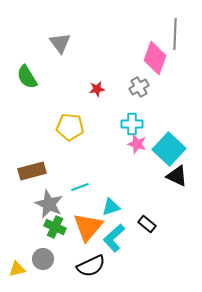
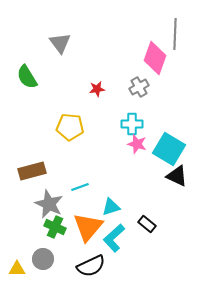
cyan square: rotated 12 degrees counterclockwise
yellow triangle: rotated 12 degrees clockwise
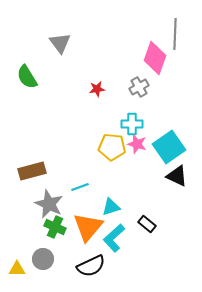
yellow pentagon: moved 42 px right, 20 px down
cyan square: moved 2 px up; rotated 24 degrees clockwise
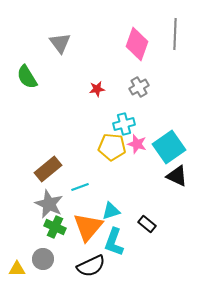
pink diamond: moved 18 px left, 14 px up
cyan cross: moved 8 px left; rotated 15 degrees counterclockwise
brown rectangle: moved 16 px right, 2 px up; rotated 24 degrees counterclockwise
cyan triangle: moved 4 px down
cyan L-shape: moved 4 px down; rotated 28 degrees counterclockwise
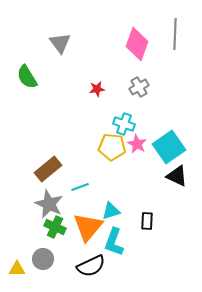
cyan cross: rotated 35 degrees clockwise
pink star: rotated 12 degrees clockwise
black rectangle: moved 3 px up; rotated 54 degrees clockwise
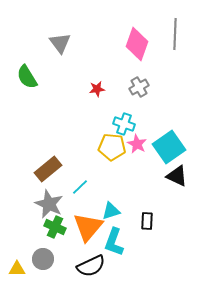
cyan line: rotated 24 degrees counterclockwise
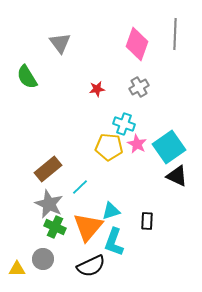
yellow pentagon: moved 3 px left
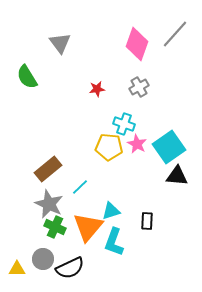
gray line: rotated 40 degrees clockwise
black triangle: rotated 20 degrees counterclockwise
black semicircle: moved 21 px left, 2 px down
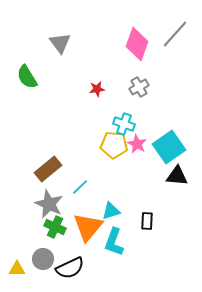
yellow pentagon: moved 5 px right, 2 px up
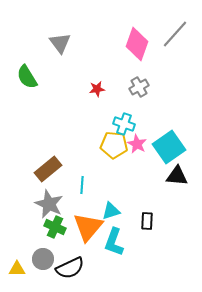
cyan line: moved 2 px right, 2 px up; rotated 42 degrees counterclockwise
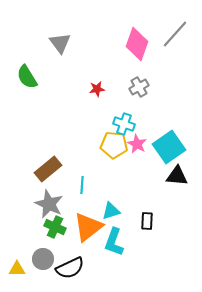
orange triangle: rotated 12 degrees clockwise
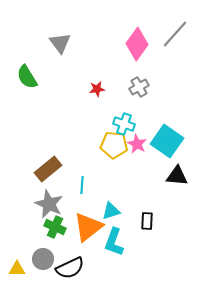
pink diamond: rotated 16 degrees clockwise
cyan square: moved 2 px left, 6 px up; rotated 20 degrees counterclockwise
